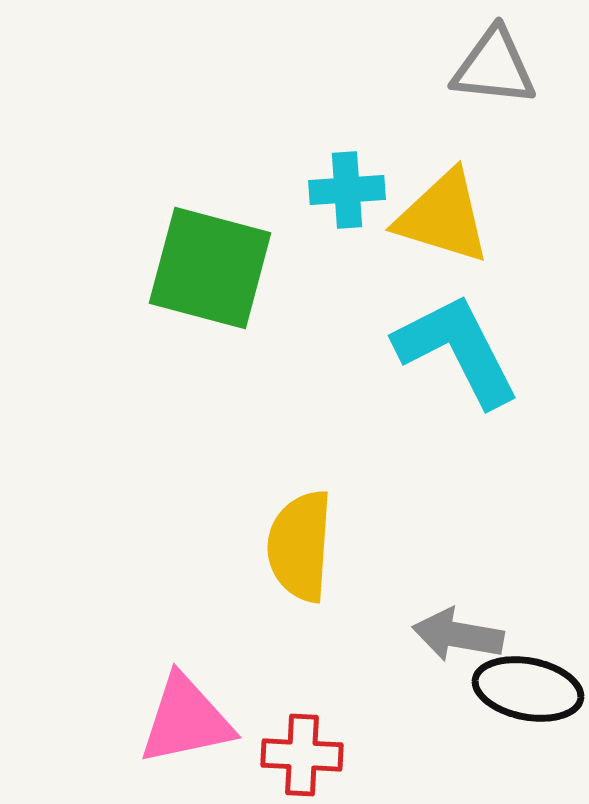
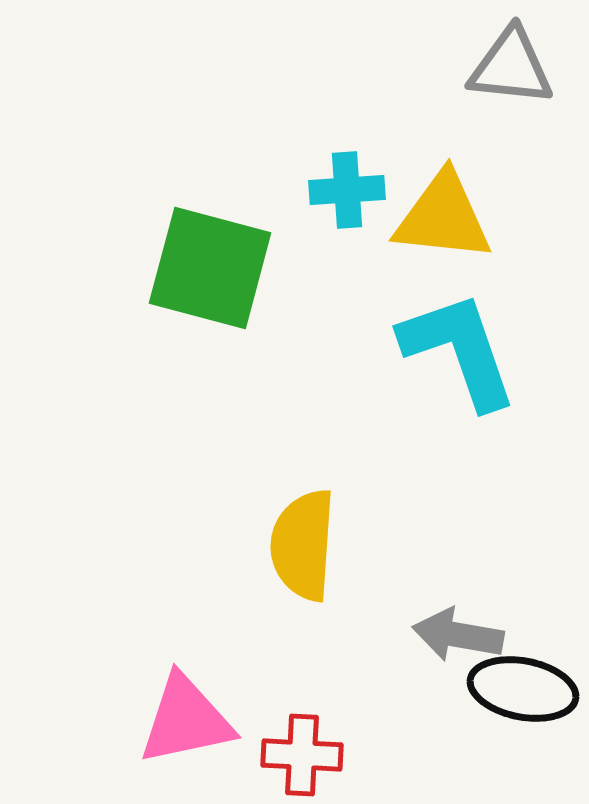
gray triangle: moved 17 px right
yellow triangle: rotated 11 degrees counterclockwise
cyan L-shape: moved 2 px right; rotated 8 degrees clockwise
yellow semicircle: moved 3 px right, 1 px up
black ellipse: moved 5 px left
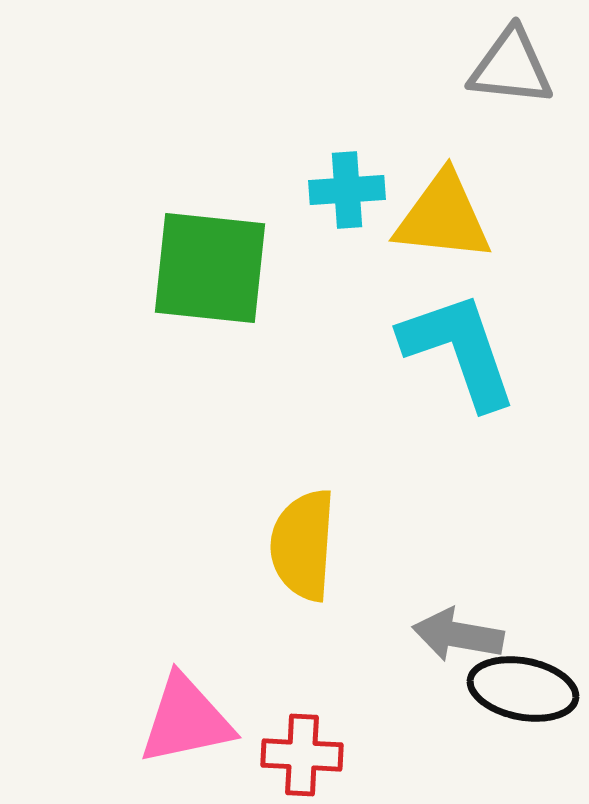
green square: rotated 9 degrees counterclockwise
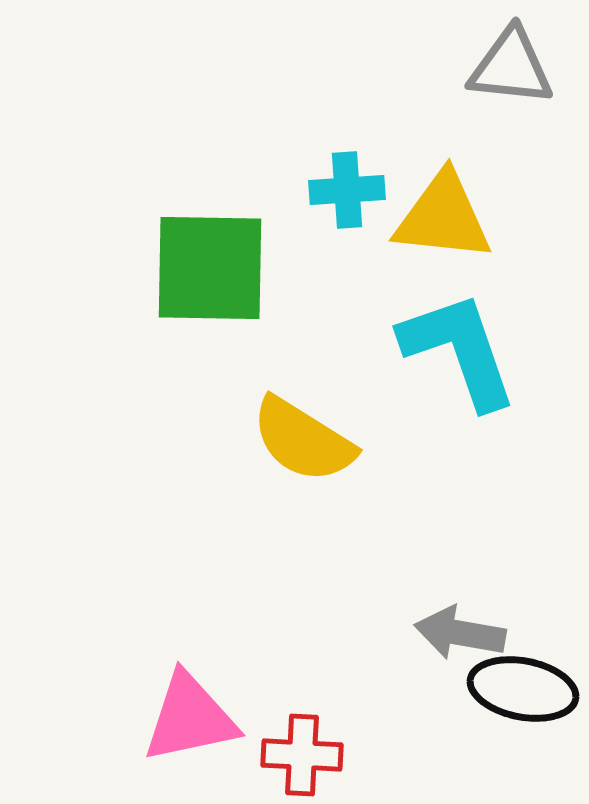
green square: rotated 5 degrees counterclockwise
yellow semicircle: moved 105 px up; rotated 62 degrees counterclockwise
gray arrow: moved 2 px right, 2 px up
pink triangle: moved 4 px right, 2 px up
